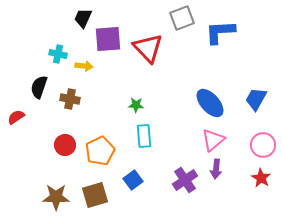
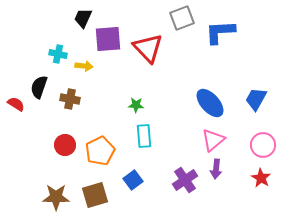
red semicircle: moved 13 px up; rotated 66 degrees clockwise
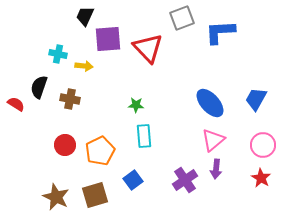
black trapezoid: moved 2 px right, 2 px up
brown star: rotated 24 degrees clockwise
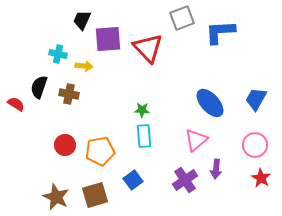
black trapezoid: moved 3 px left, 4 px down
brown cross: moved 1 px left, 5 px up
green star: moved 6 px right, 5 px down
pink triangle: moved 17 px left
pink circle: moved 8 px left
orange pentagon: rotated 16 degrees clockwise
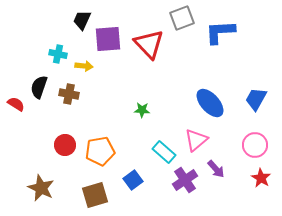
red triangle: moved 1 px right, 4 px up
cyan rectangle: moved 20 px right, 16 px down; rotated 45 degrees counterclockwise
purple arrow: rotated 48 degrees counterclockwise
brown star: moved 15 px left, 9 px up
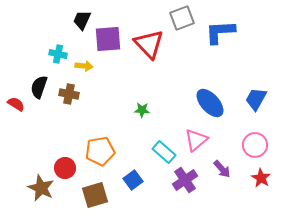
red circle: moved 23 px down
purple arrow: moved 6 px right
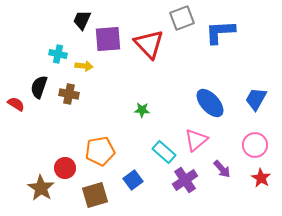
brown star: rotated 8 degrees clockwise
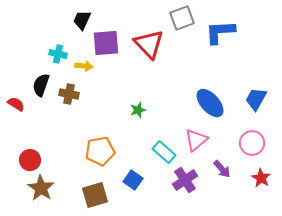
purple square: moved 2 px left, 4 px down
black semicircle: moved 2 px right, 2 px up
green star: moved 4 px left; rotated 21 degrees counterclockwise
pink circle: moved 3 px left, 2 px up
red circle: moved 35 px left, 8 px up
blue square: rotated 18 degrees counterclockwise
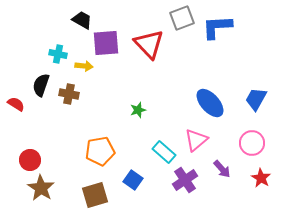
black trapezoid: rotated 95 degrees clockwise
blue L-shape: moved 3 px left, 5 px up
